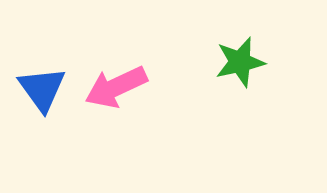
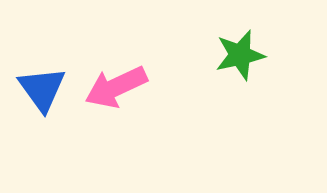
green star: moved 7 px up
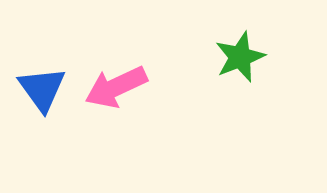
green star: moved 2 px down; rotated 9 degrees counterclockwise
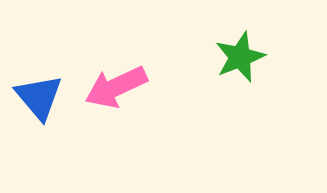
blue triangle: moved 3 px left, 8 px down; rotated 4 degrees counterclockwise
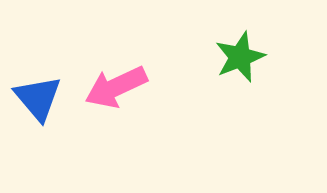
blue triangle: moved 1 px left, 1 px down
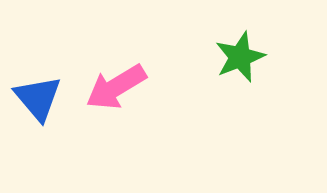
pink arrow: rotated 6 degrees counterclockwise
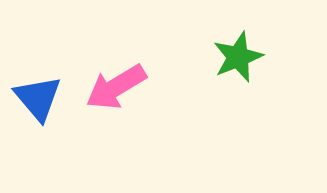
green star: moved 2 px left
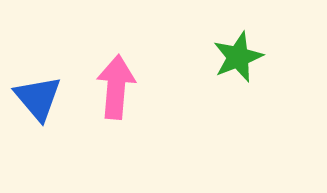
pink arrow: rotated 126 degrees clockwise
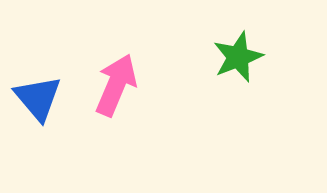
pink arrow: moved 2 px up; rotated 18 degrees clockwise
